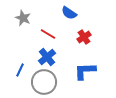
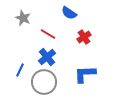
blue L-shape: moved 3 px down
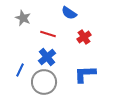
red line: rotated 14 degrees counterclockwise
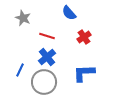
blue semicircle: rotated 14 degrees clockwise
red line: moved 1 px left, 2 px down
blue L-shape: moved 1 px left, 1 px up
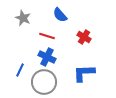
blue semicircle: moved 9 px left, 2 px down
red cross: rotated 24 degrees counterclockwise
blue cross: rotated 24 degrees counterclockwise
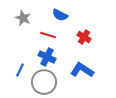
blue semicircle: rotated 21 degrees counterclockwise
red line: moved 1 px right, 1 px up
blue L-shape: moved 2 px left, 3 px up; rotated 35 degrees clockwise
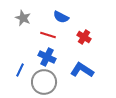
blue semicircle: moved 1 px right, 2 px down
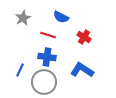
gray star: rotated 21 degrees clockwise
blue cross: rotated 18 degrees counterclockwise
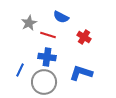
gray star: moved 6 px right, 5 px down
blue L-shape: moved 1 px left, 3 px down; rotated 15 degrees counterclockwise
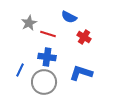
blue semicircle: moved 8 px right
red line: moved 1 px up
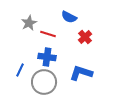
red cross: moved 1 px right; rotated 16 degrees clockwise
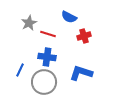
red cross: moved 1 px left, 1 px up; rotated 24 degrees clockwise
